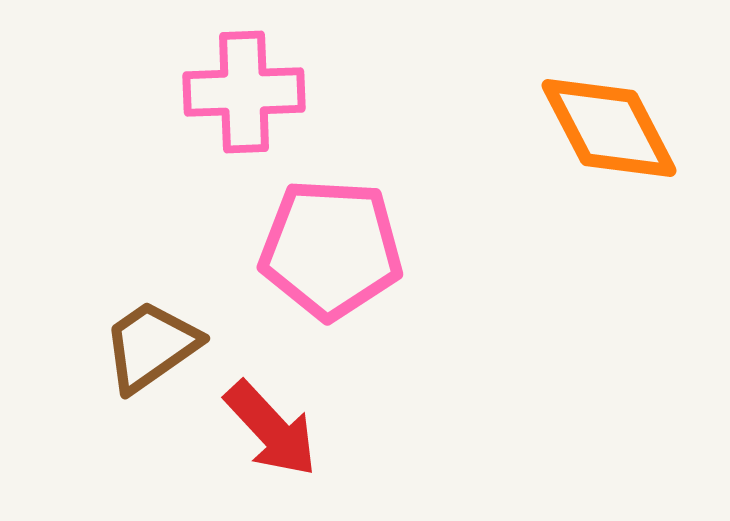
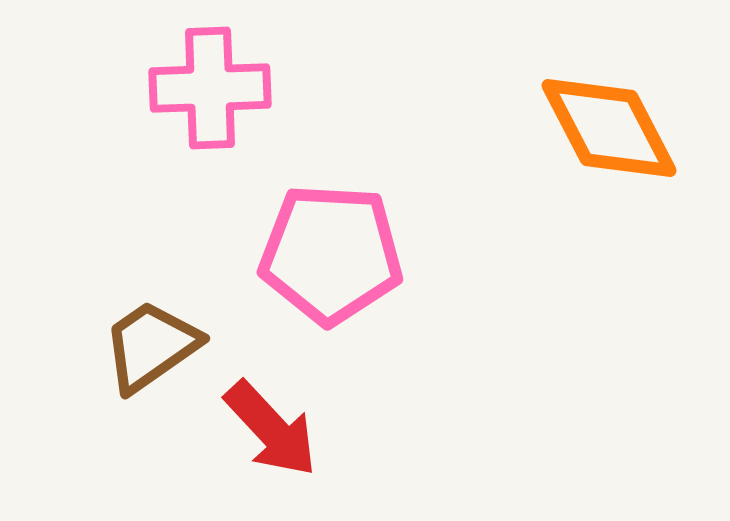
pink cross: moved 34 px left, 4 px up
pink pentagon: moved 5 px down
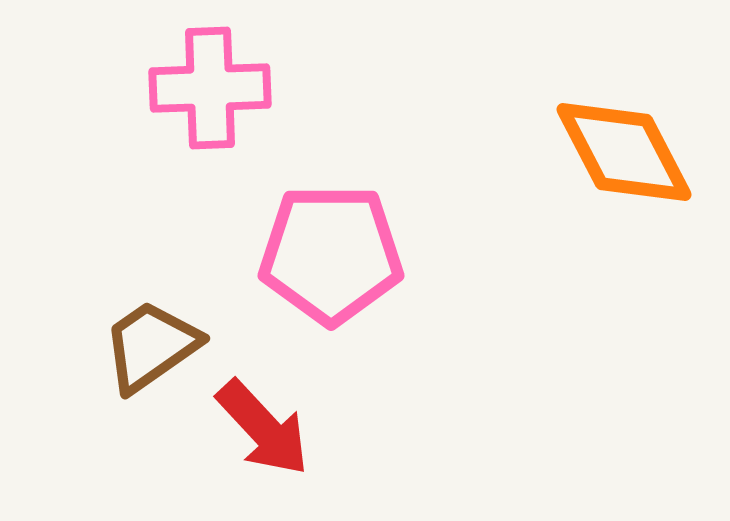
orange diamond: moved 15 px right, 24 px down
pink pentagon: rotated 3 degrees counterclockwise
red arrow: moved 8 px left, 1 px up
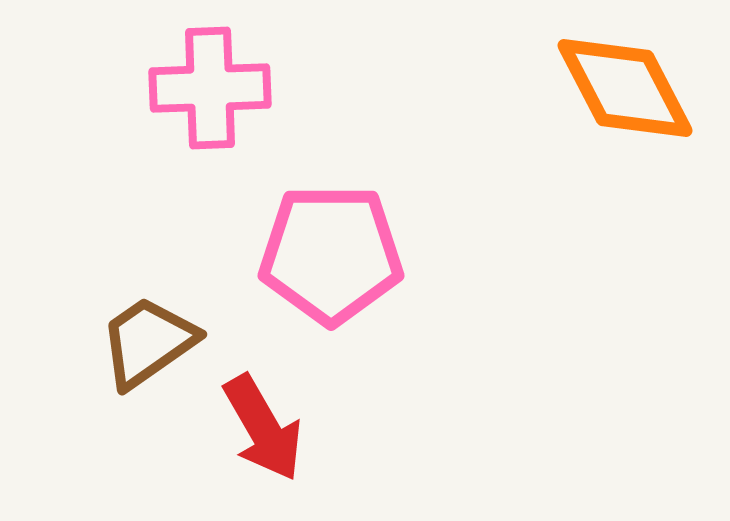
orange diamond: moved 1 px right, 64 px up
brown trapezoid: moved 3 px left, 4 px up
red arrow: rotated 13 degrees clockwise
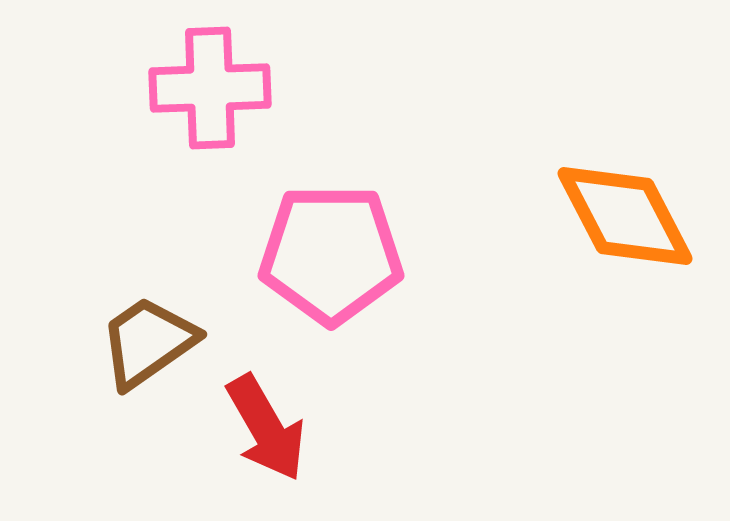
orange diamond: moved 128 px down
red arrow: moved 3 px right
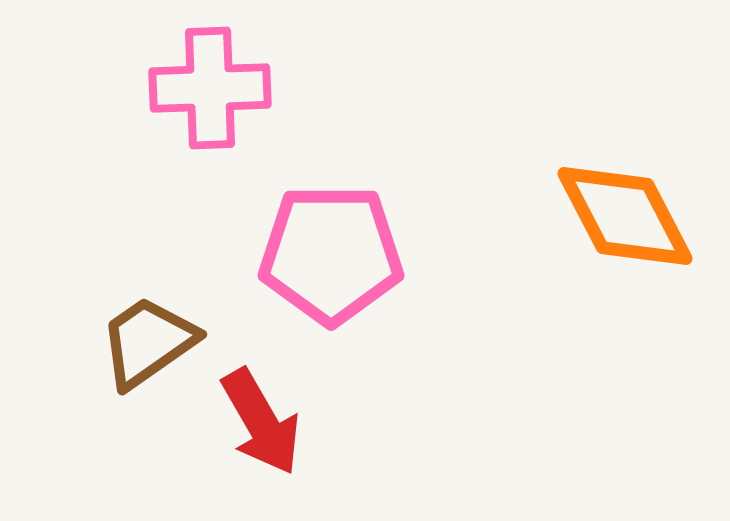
red arrow: moved 5 px left, 6 px up
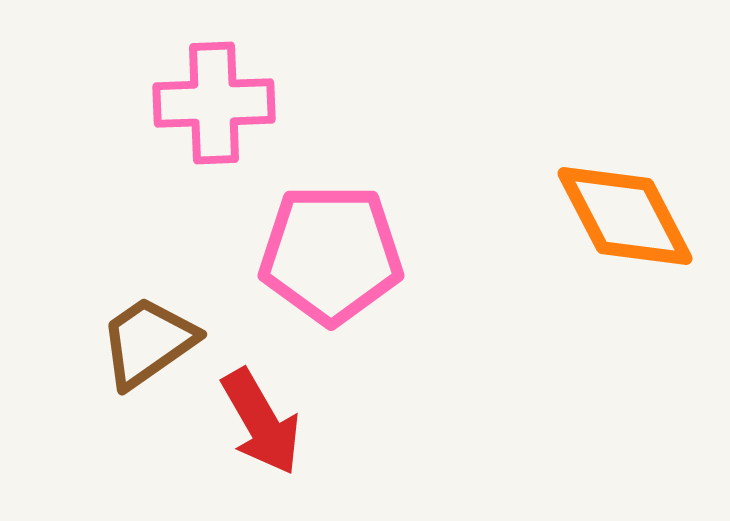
pink cross: moved 4 px right, 15 px down
